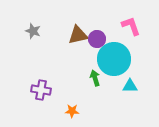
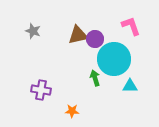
purple circle: moved 2 px left
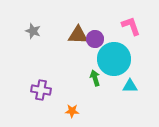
brown triangle: rotated 15 degrees clockwise
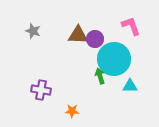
green arrow: moved 5 px right, 2 px up
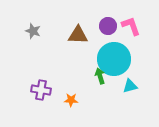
purple circle: moved 13 px right, 13 px up
cyan triangle: rotated 14 degrees counterclockwise
orange star: moved 1 px left, 11 px up
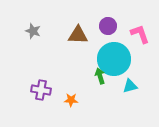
pink L-shape: moved 9 px right, 8 px down
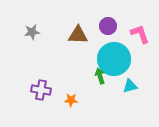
gray star: moved 1 px left, 1 px down; rotated 28 degrees counterclockwise
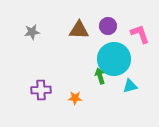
brown triangle: moved 1 px right, 5 px up
purple cross: rotated 12 degrees counterclockwise
orange star: moved 4 px right, 2 px up
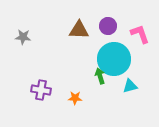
gray star: moved 9 px left, 5 px down; rotated 14 degrees clockwise
purple cross: rotated 12 degrees clockwise
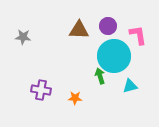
pink L-shape: moved 2 px left, 1 px down; rotated 10 degrees clockwise
cyan circle: moved 3 px up
